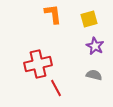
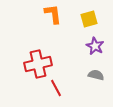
gray semicircle: moved 2 px right
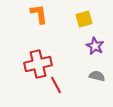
orange L-shape: moved 14 px left
yellow square: moved 5 px left
gray semicircle: moved 1 px right, 1 px down
red line: moved 3 px up
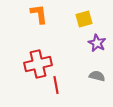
purple star: moved 2 px right, 3 px up
red line: rotated 18 degrees clockwise
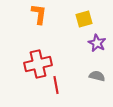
orange L-shape: rotated 15 degrees clockwise
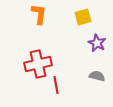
yellow square: moved 1 px left, 2 px up
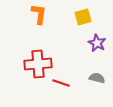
red cross: rotated 8 degrees clockwise
gray semicircle: moved 2 px down
red line: moved 5 px right, 2 px up; rotated 60 degrees counterclockwise
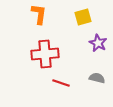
purple star: moved 1 px right
red cross: moved 7 px right, 10 px up
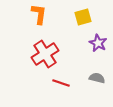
red cross: rotated 28 degrees counterclockwise
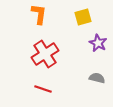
red line: moved 18 px left, 6 px down
